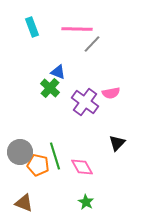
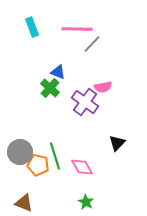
pink semicircle: moved 8 px left, 6 px up
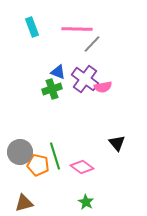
green cross: moved 2 px right, 1 px down; rotated 30 degrees clockwise
purple cross: moved 23 px up
black triangle: rotated 24 degrees counterclockwise
pink diamond: rotated 25 degrees counterclockwise
brown triangle: rotated 36 degrees counterclockwise
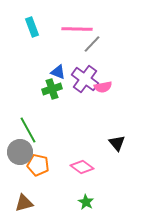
green line: moved 27 px left, 26 px up; rotated 12 degrees counterclockwise
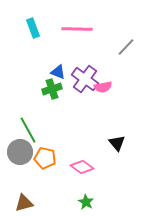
cyan rectangle: moved 1 px right, 1 px down
gray line: moved 34 px right, 3 px down
orange pentagon: moved 7 px right, 7 px up
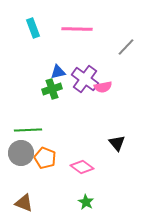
blue triangle: rotated 35 degrees counterclockwise
green line: rotated 64 degrees counterclockwise
gray circle: moved 1 px right, 1 px down
orange pentagon: rotated 10 degrees clockwise
brown triangle: rotated 36 degrees clockwise
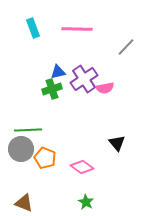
purple cross: moved 1 px left; rotated 20 degrees clockwise
pink semicircle: moved 2 px right, 1 px down
gray circle: moved 4 px up
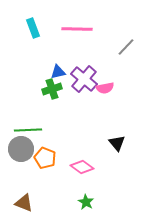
purple cross: rotated 16 degrees counterclockwise
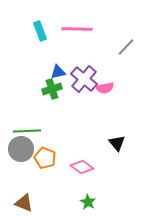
cyan rectangle: moved 7 px right, 3 px down
green line: moved 1 px left, 1 px down
green star: moved 2 px right
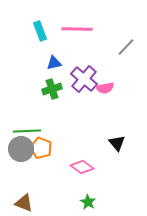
blue triangle: moved 4 px left, 9 px up
orange pentagon: moved 4 px left, 10 px up
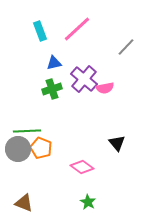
pink line: rotated 44 degrees counterclockwise
gray circle: moved 3 px left
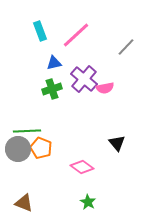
pink line: moved 1 px left, 6 px down
